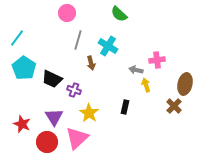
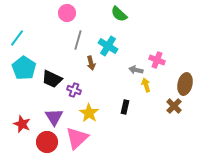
pink cross: rotated 28 degrees clockwise
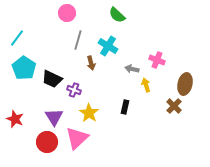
green semicircle: moved 2 px left, 1 px down
gray arrow: moved 4 px left, 1 px up
red star: moved 7 px left, 5 px up
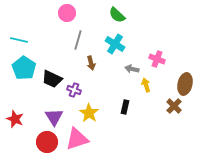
cyan line: moved 2 px right, 2 px down; rotated 66 degrees clockwise
cyan cross: moved 7 px right, 2 px up
pink cross: moved 1 px up
pink triangle: moved 1 px down; rotated 25 degrees clockwise
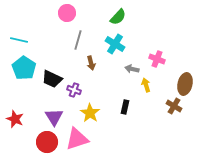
green semicircle: moved 1 px right, 2 px down; rotated 90 degrees counterclockwise
brown cross: rotated 14 degrees counterclockwise
yellow star: moved 1 px right
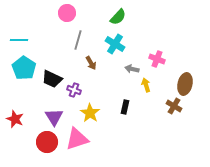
cyan line: rotated 12 degrees counterclockwise
brown arrow: rotated 16 degrees counterclockwise
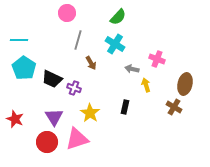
purple cross: moved 2 px up
brown cross: moved 1 px down
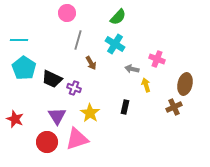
brown cross: rotated 35 degrees clockwise
purple triangle: moved 3 px right, 1 px up
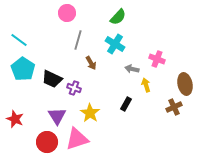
cyan line: rotated 36 degrees clockwise
cyan pentagon: moved 1 px left, 1 px down
brown ellipse: rotated 25 degrees counterclockwise
black rectangle: moved 1 px right, 3 px up; rotated 16 degrees clockwise
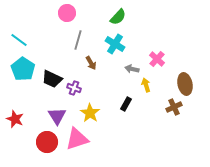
pink cross: rotated 21 degrees clockwise
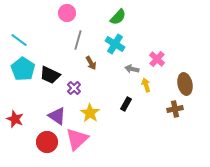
black trapezoid: moved 2 px left, 4 px up
purple cross: rotated 24 degrees clockwise
brown cross: moved 1 px right, 2 px down; rotated 14 degrees clockwise
purple triangle: rotated 24 degrees counterclockwise
pink triangle: rotated 25 degrees counterclockwise
